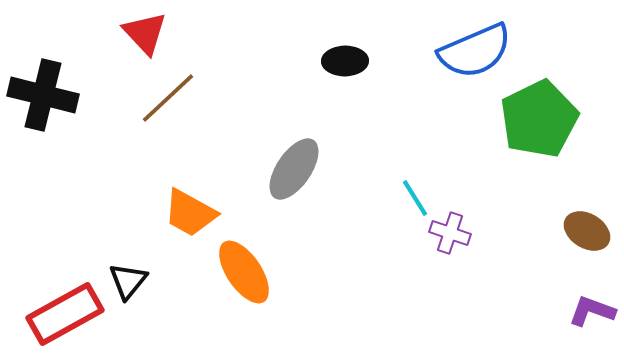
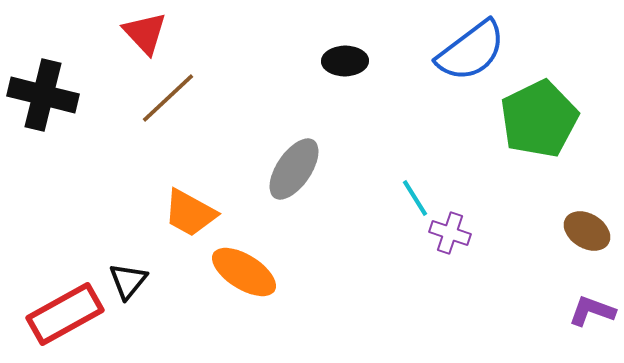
blue semicircle: moved 4 px left; rotated 14 degrees counterclockwise
orange ellipse: rotated 24 degrees counterclockwise
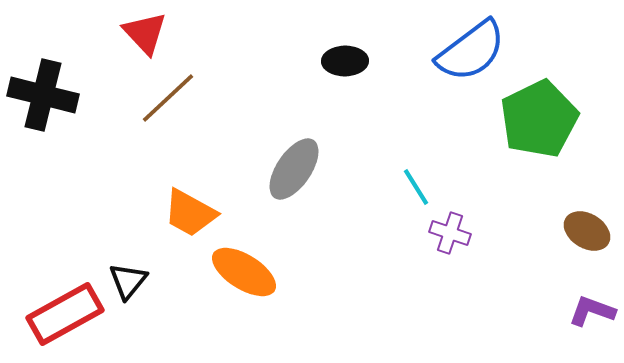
cyan line: moved 1 px right, 11 px up
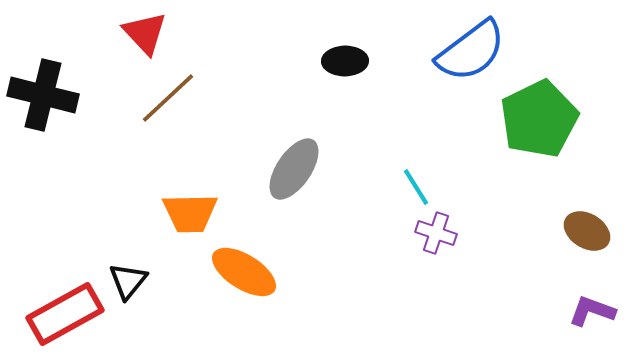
orange trapezoid: rotated 30 degrees counterclockwise
purple cross: moved 14 px left
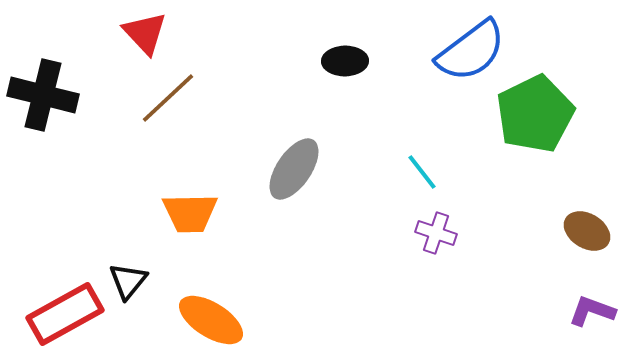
green pentagon: moved 4 px left, 5 px up
cyan line: moved 6 px right, 15 px up; rotated 6 degrees counterclockwise
orange ellipse: moved 33 px left, 48 px down
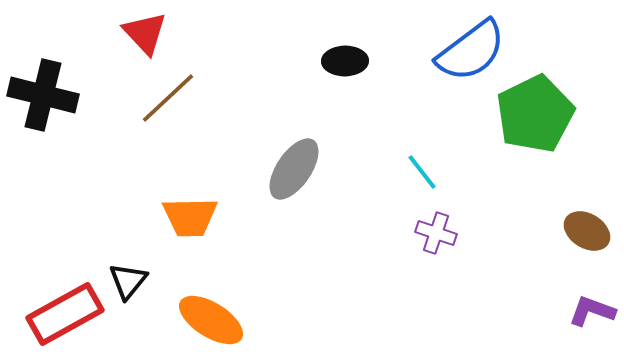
orange trapezoid: moved 4 px down
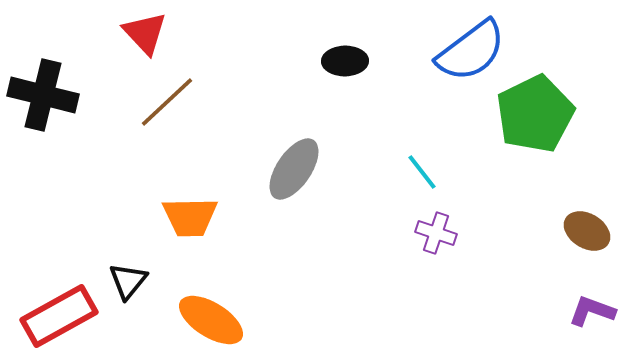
brown line: moved 1 px left, 4 px down
red rectangle: moved 6 px left, 2 px down
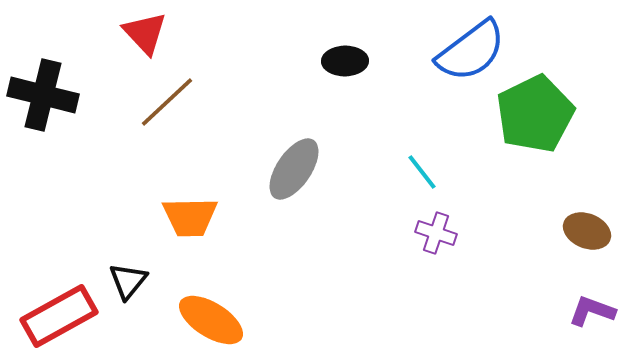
brown ellipse: rotated 9 degrees counterclockwise
